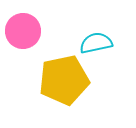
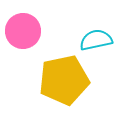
cyan semicircle: moved 3 px up
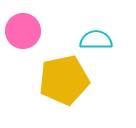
cyan semicircle: rotated 12 degrees clockwise
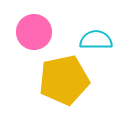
pink circle: moved 11 px right, 1 px down
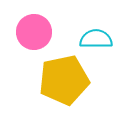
cyan semicircle: moved 1 px up
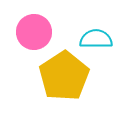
yellow pentagon: moved 4 px up; rotated 21 degrees counterclockwise
